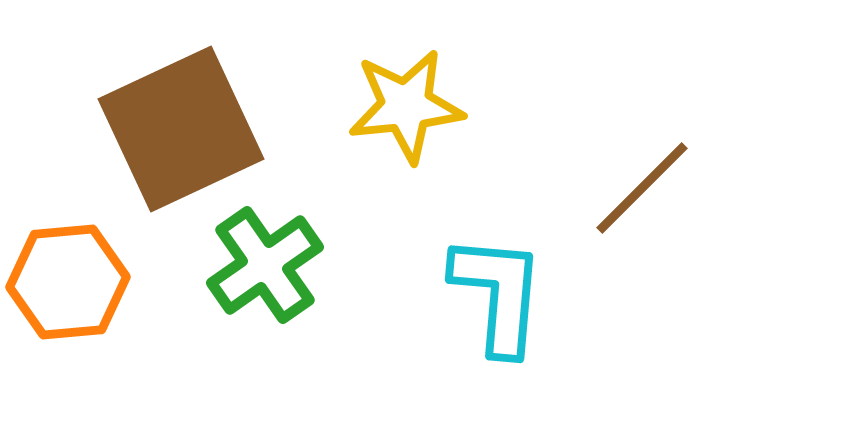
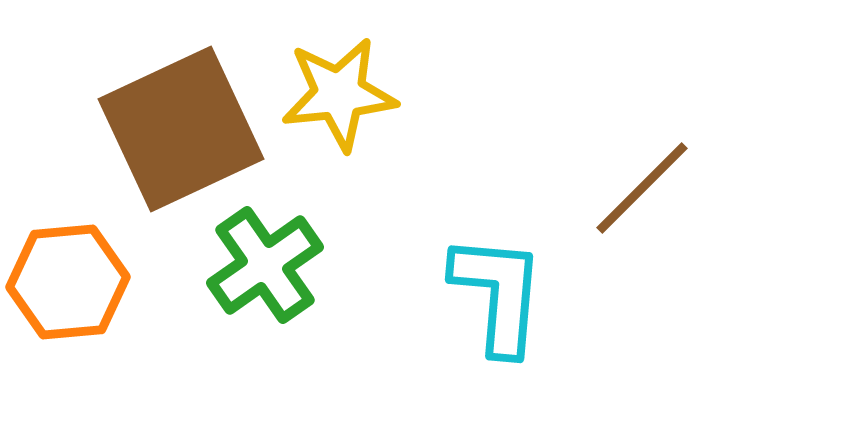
yellow star: moved 67 px left, 12 px up
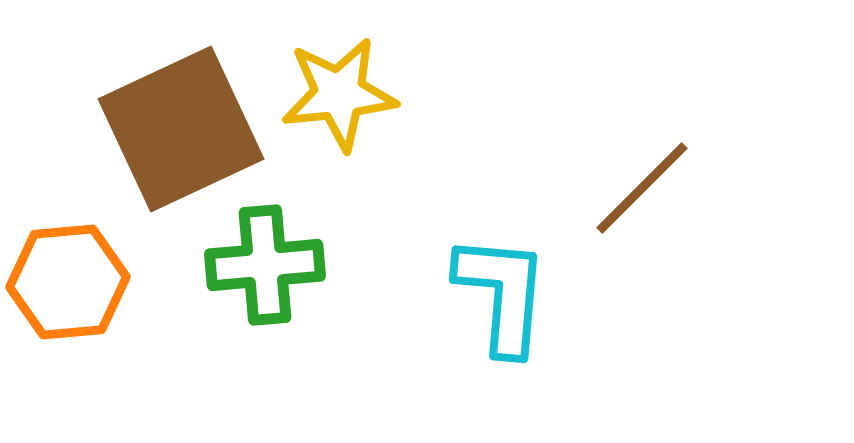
green cross: rotated 30 degrees clockwise
cyan L-shape: moved 4 px right
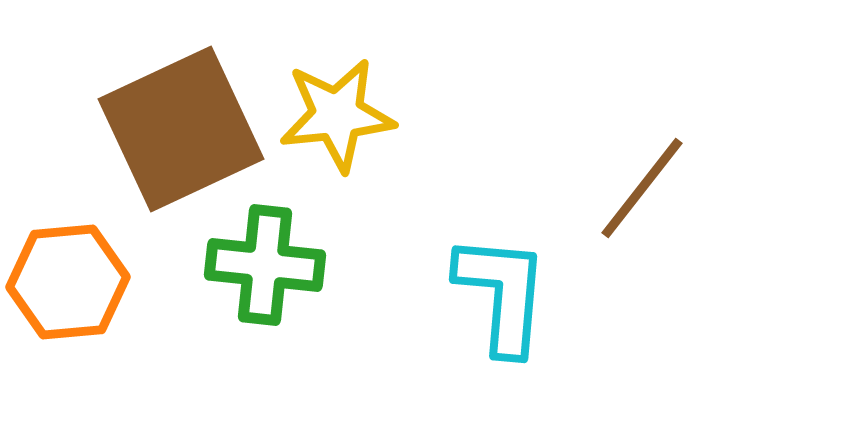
yellow star: moved 2 px left, 21 px down
brown line: rotated 7 degrees counterclockwise
green cross: rotated 11 degrees clockwise
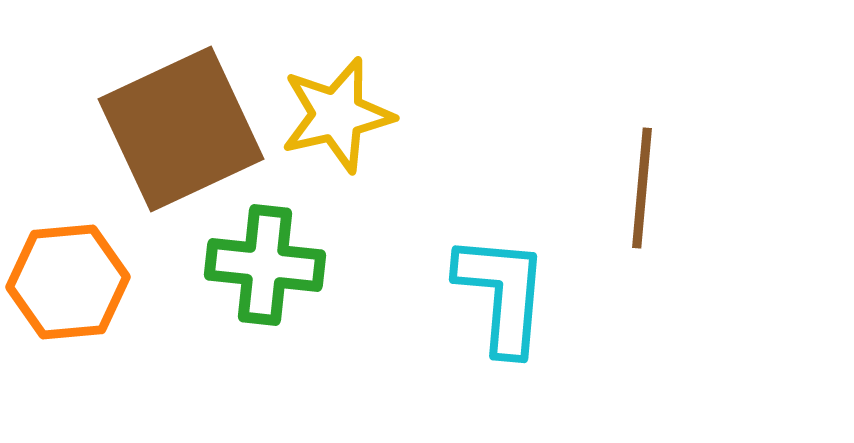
yellow star: rotated 7 degrees counterclockwise
brown line: rotated 33 degrees counterclockwise
